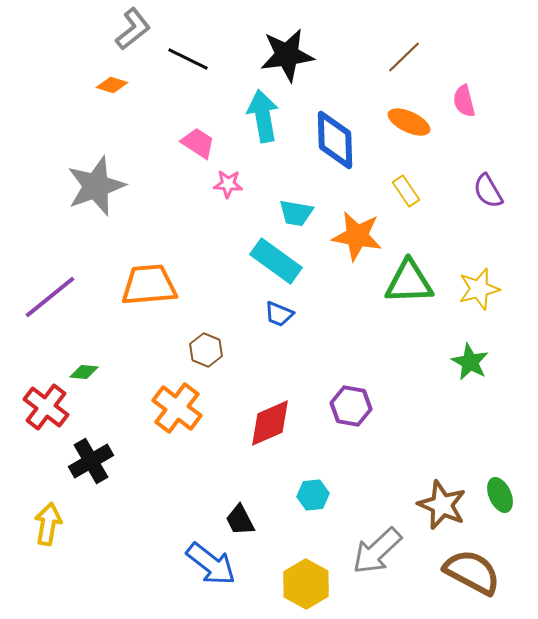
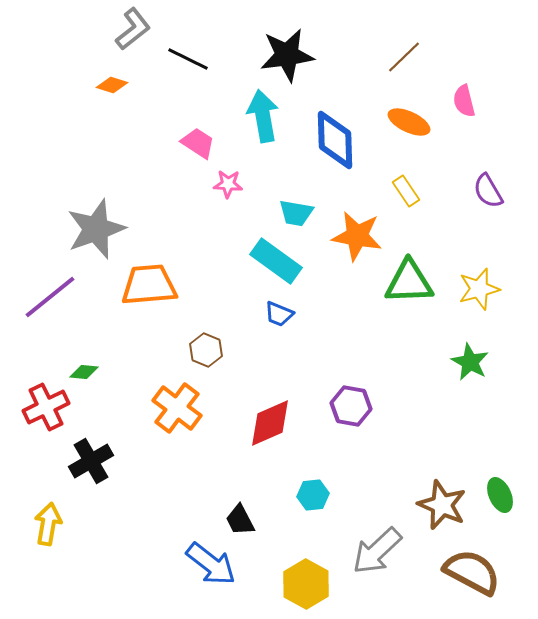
gray star: moved 43 px down
red cross: rotated 27 degrees clockwise
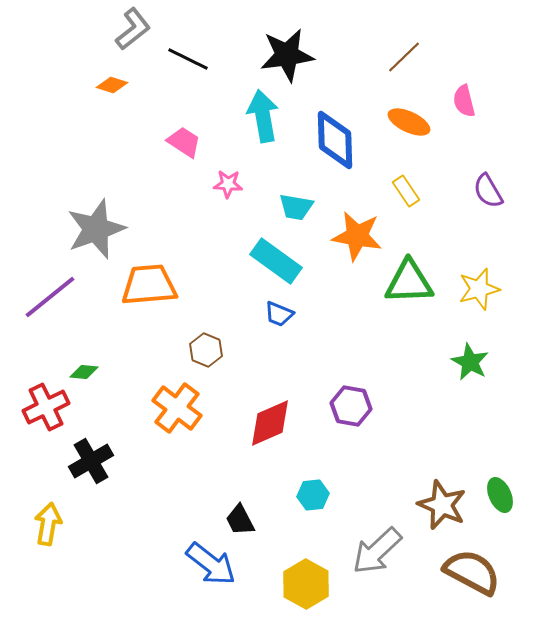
pink trapezoid: moved 14 px left, 1 px up
cyan trapezoid: moved 6 px up
